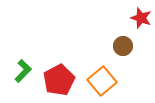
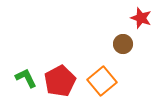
brown circle: moved 2 px up
green L-shape: moved 3 px right, 7 px down; rotated 70 degrees counterclockwise
red pentagon: moved 1 px right, 1 px down
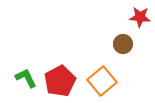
red star: moved 1 px left, 1 px up; rotated 15 degrees counterclockwise
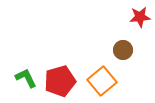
red star: rotated 10 degrees counterclockwise
brown circle: moved 6 px down
red pentagon: rotated 12 degrees clockwise
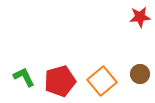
brown circle: moved 17 px right, 24 px down
green L-shape: moved 2 px left, 1 px up
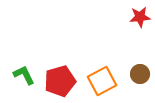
green L-shape: moved 2 px up
orange square: rotated 12 degrees clockwise
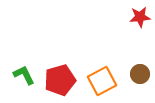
red pentagon: moved 1 px up
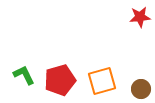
brown circle: moved 1 px right, 15 px down
orange square: rotated 12 degrees clockwise
